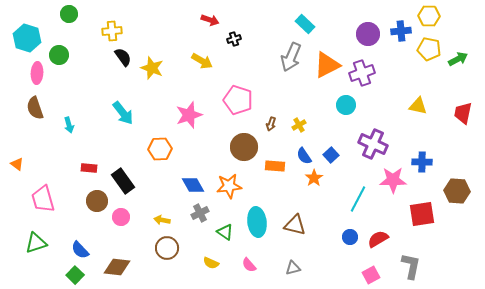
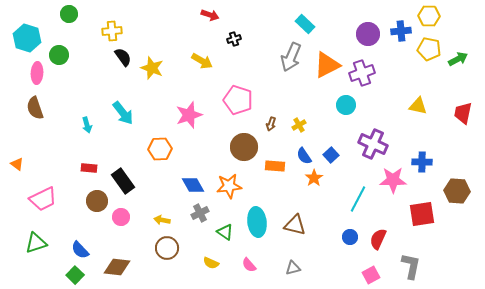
red arrow at (210, 20): moved 5 px up
cyan arrow at (69, 125): moved 18 px right
pink trapezoid at (43, 199): rotated 100 degrees counterclockwise
red semicircle at (378, 239): rotated 35 degrees counterclockwise
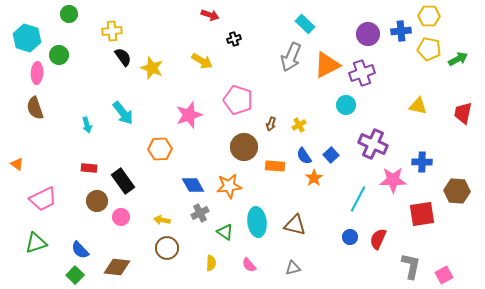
yellow semicircle at (211, 263): rotated 112 degrees counterclockwise
pink square at (371, 275): moved 73 px right
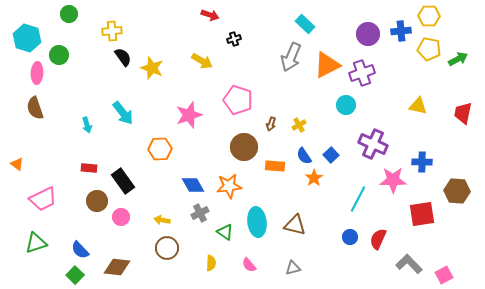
gray L-shape at (411, 266): moved 2 px left, 2 px up; rotated 56 degrees counterclockwise
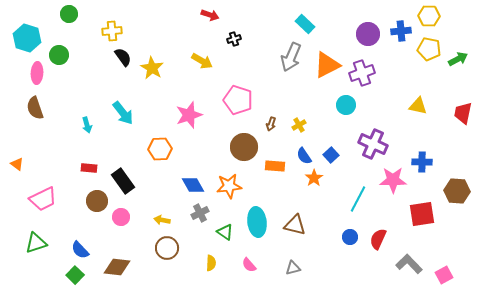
yellow star at (152, 68): rotated 10 degrees clockwise
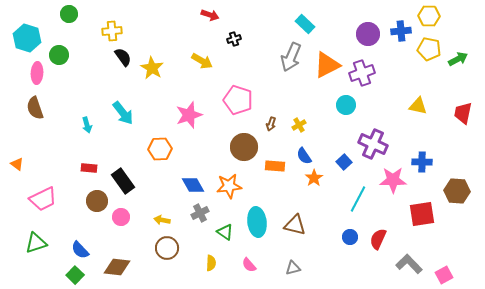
blue square at (331, 155): moved 13 px right, 7 px down
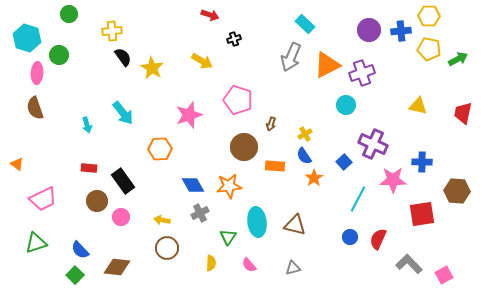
purple circle at (368, 34): moved 1 px right, 4 px up
yellow cross at (299, 125): moved 6 px right, 9 px down
green triangle at (225, 232): moved 3 px right, 5 px down; rotated 30 degrees clockwise
